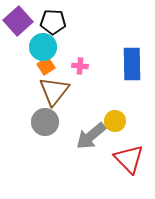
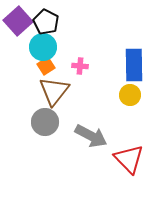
black pentagon: moved 7 px left; rotated 25 degrees clockwise
blue rectangle: moved 2 px right, 1 px down
yellow circle: moved 15 px right, 26 px up
gray arrow: rotated 112 degrees counterclockwise
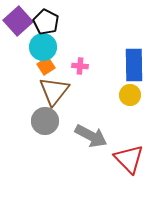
gray circle: moved 1 px up
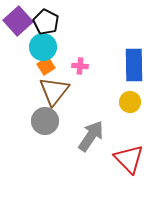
yellow circle: moved 7 px down
gray arrow: rotated 84 degrees counterclockwise
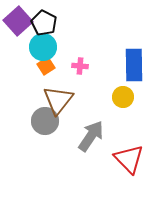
black pentagon: moved 2 px left, 1 px down
brown triangle: moved 4 px right, 9 px down
yellow circle: moved 7 px left, 5 px up
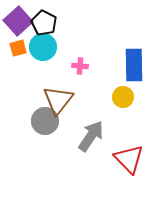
orange square: moved 28 px left, 18 px up; rotated 18 degrees clockwise
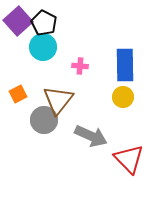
orange square: moved 46 px down; rotated 12 degrees counterclockwise
blue rectangle: moved 9 px left
gray circle: moved 1 px left, 1 px up
gray arrow: rotated 80 degrees clockwise
